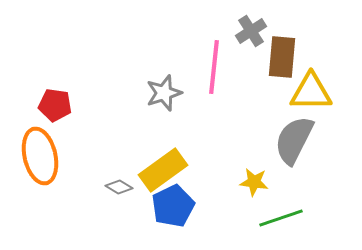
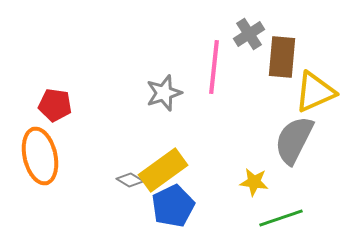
gray cross: moved 2 px left, 3 px down
yellow triangle: moved 4 px right; rotated 24 degrees counterclockwise
gray diamond: moved 11 px right, 7 px up
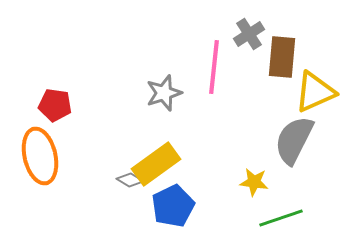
yellow rectangle: moved 7 px left, 6 px up
